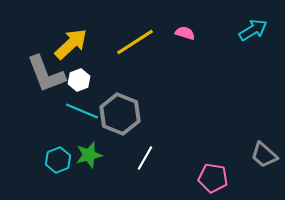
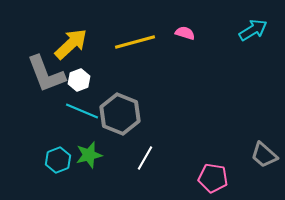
yellow line: rotated 18 degrees clockwise
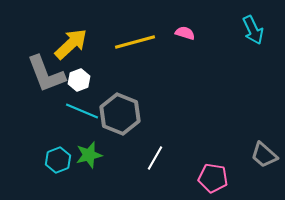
cyan arrow: rotated 96 degrees clockwise
white line: moved 10 px right
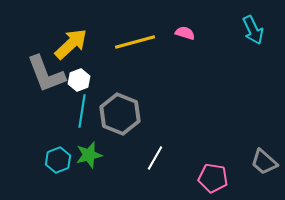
cyan line: rotated 76 degrees clockwise
gray trapezoid: moved 7 px down
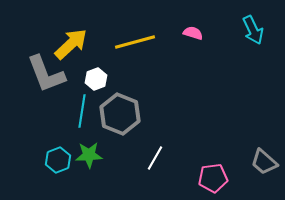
pink semicircle: moved 8 px right
white hexagon: moved 17 px right, 1 px up
green star: rotated 12 degrees clockwise
pink pentagon: rotated 16 degrees counterclockwise
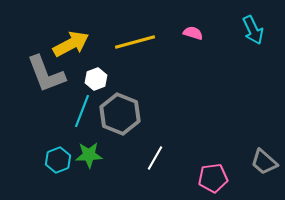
yellow arrow: rotated 15 degrees clockwise
cyan line: rotated 12 degrees clockwise
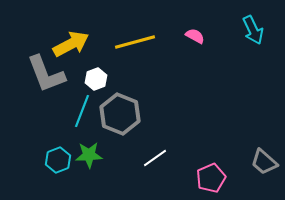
pink semicircle: moved 2 px right, 3 px down; rotated 12 degrees clockwise
white line: rotated 25 degrees clockwise
pink pentagon: moved 2 px left; rotated 16 degrees counterclockwise
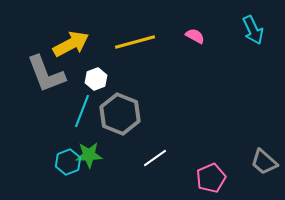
cyan hexagon: moved 10 px right, 2 px down
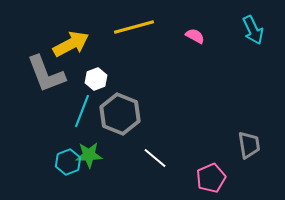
yellow line: moved 1 px left, 15 px up
white line: rotated 75 degrees clockwise
gray trapezoid: moved 15 px left, 17 px up; rotated 140 degrees counterclockwise
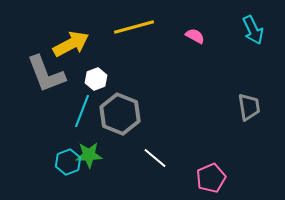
gray trapezoid: moved 38 px up
